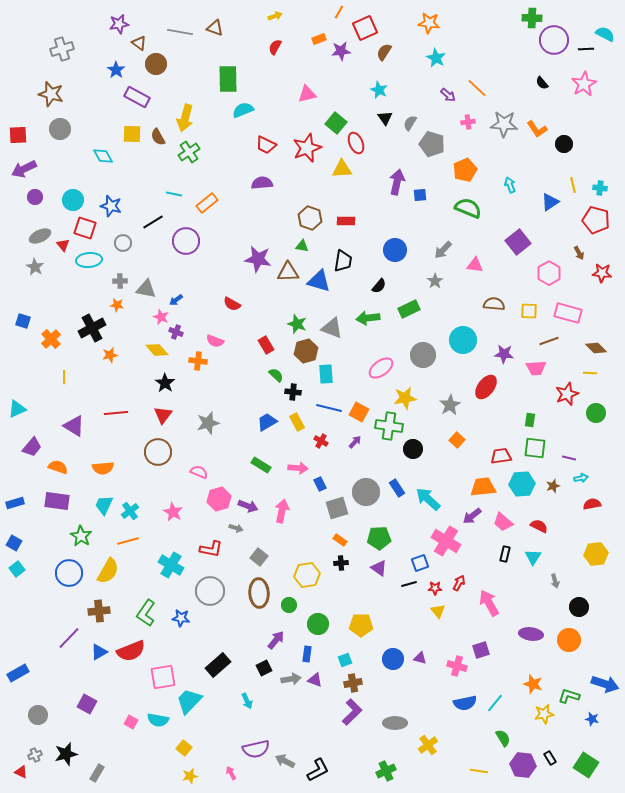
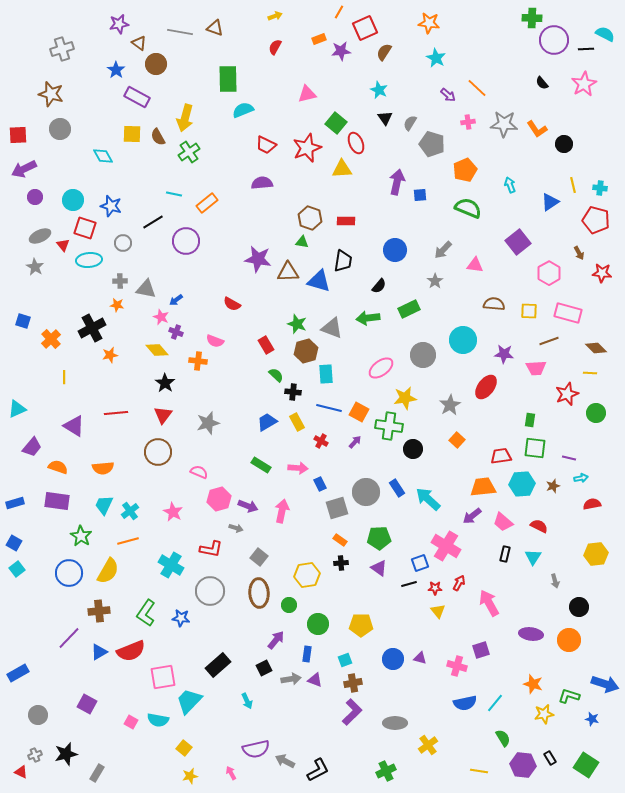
green triangle at (302, 246): moved 4 px up
pink cross at (446, 541): moved 5 px down
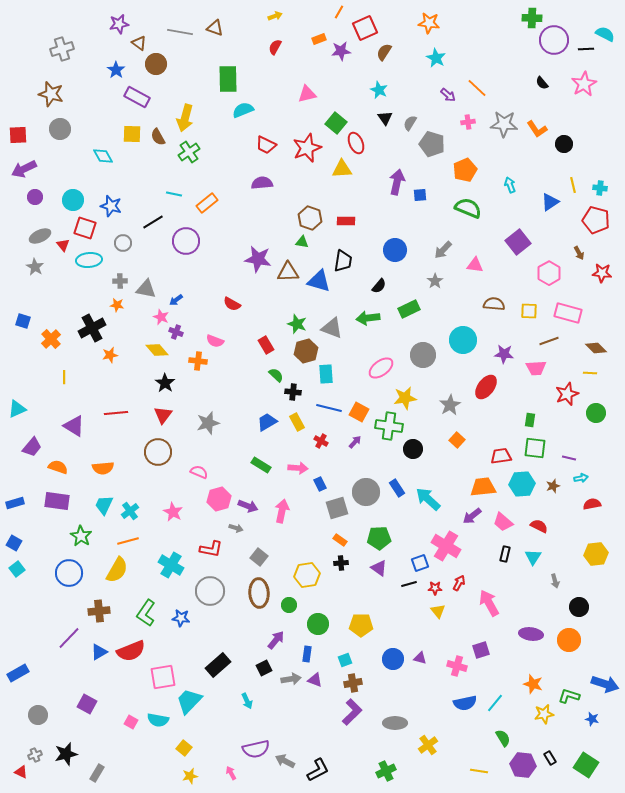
yellow semicircle at (108, 571): moved 9 px right, 1 px up
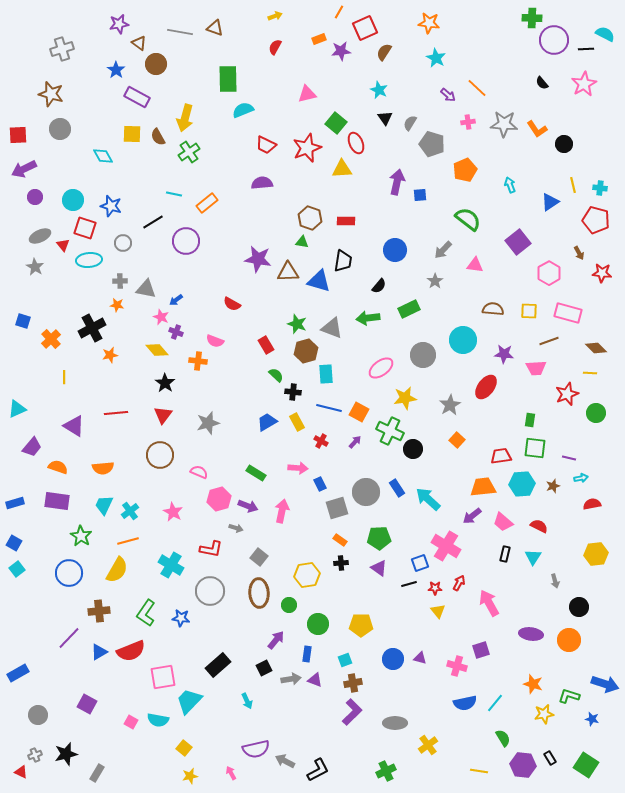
green semicircle at (468, 208): moved 11 px down; rotated 16 degrees clockwise
brown semicircle at (494, 304): moved 1 px left, 5 px down
green cross at (389, 426): moved 1 px right, 5 px down; rotated 16 degrees clockwise
brown circle at (158, 452): moved 2 px right, 3 px down
green rectangle at (261, 465): moved 5 px left, 8 px down
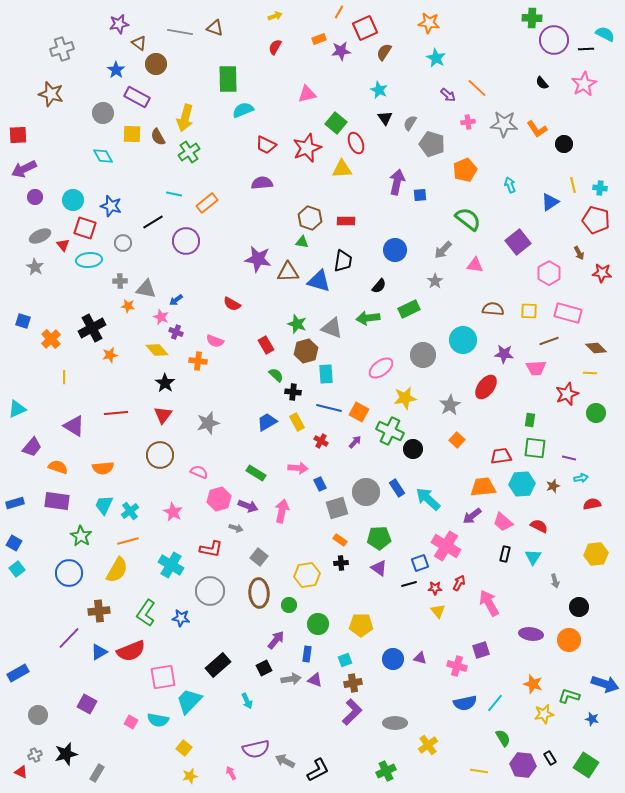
gray circle at (60, 129): moved 43 px right, 16 px up
orange star at (117, 305): moved 11 px right, 1 px down
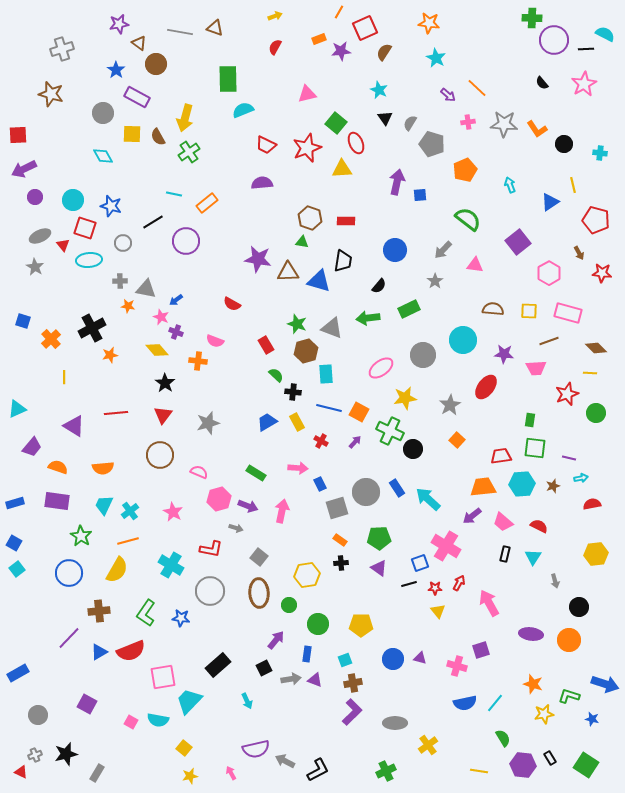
cyan cross at (600, 188): moved 35 px up
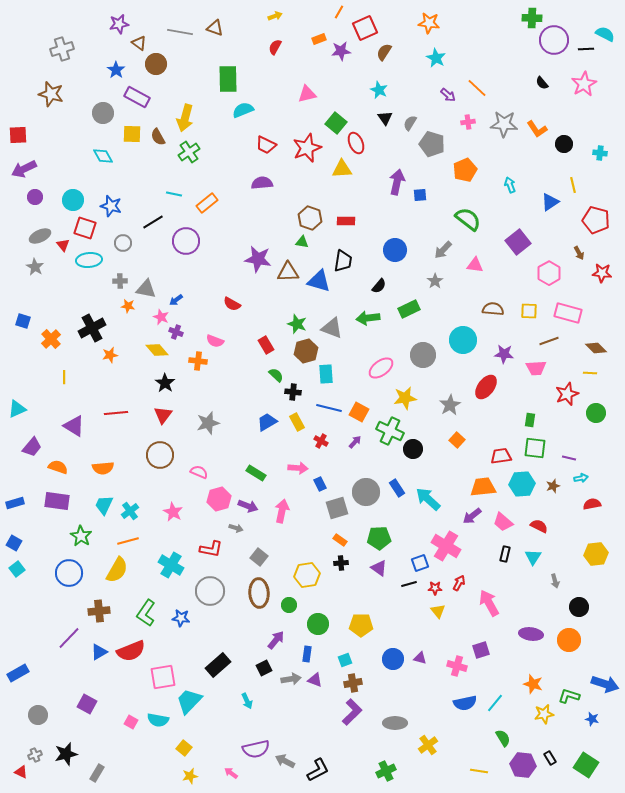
pink arrow at (231, 773): rotated 24 degrees counterclockwise
